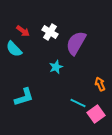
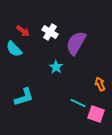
cyan star: rotated 16 degrees counterclockwise
pink square: rotated 36 degrees counterclockwise
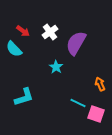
white cross: rotated 21 degrees clockwise
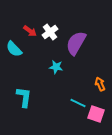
red arrow: moved 7 px right
cyan star: rotated 24 degrees counterclockwise
cyan L-shape: rotated 65 degrees counterclockwise
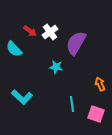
cyan L-shape: moved 2 px left; rotated 125 degrees clockwise
cyan line: moved 6 px left, 1 px down; rotated 56 degrees clockwise
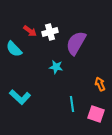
white cross: rotated 21 degrees clockwise
cyan L-shape: moved 2 px left
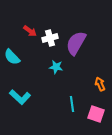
white cross: moved 6 px down
cyan semicircle: moved 2 px left, 8 px down
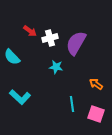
orange arrow: moved 4 px left; rotated 32 degrees counterclockwise
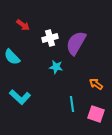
red arrow: moved 7 px left, 6 px up
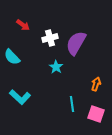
cyan star: rotated 24 degrees clockwise
orange arrow: rotated 72 degrees clockwise
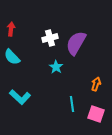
red arrow: moved 12 px left, 4 px down; rotated 120 degrees counterclockwise
